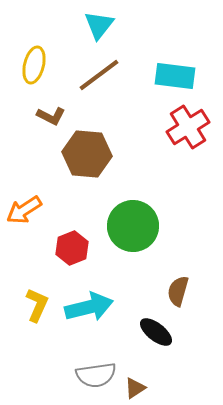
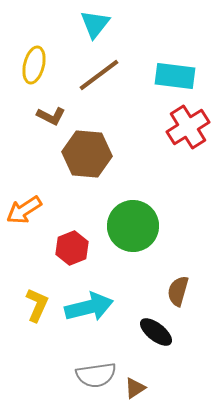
cyan triangle: moved 4 px left, 1 px up
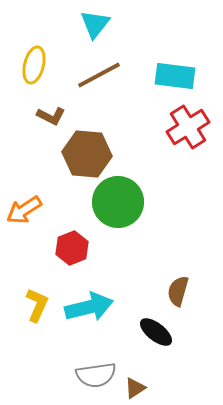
brown line: rotated 9 degrees clockwise
green circle: moved 15 px left, 24 px up
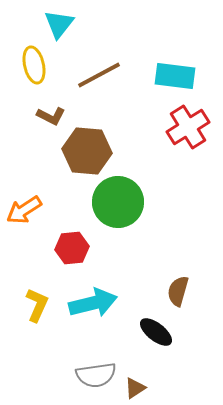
cyan triangle: moved 36 px left
yellow ellipse: rotated 27 degrees counterclockwise
brown hexagon: moved 3 px up
red hexagon: rotated 16 degrees clockwise
cyan arrow: moved 4 px right, 4 px up
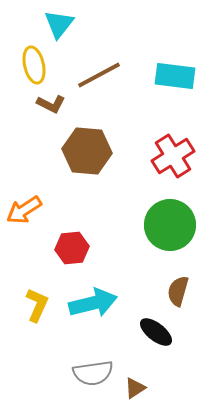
brown L-shape: moved 12 px up
red cross: moved 15 px left, 29 px down
green circle: moved 52 px right, 23 px down
gray semicircle: moved 3 px left, 2 px up
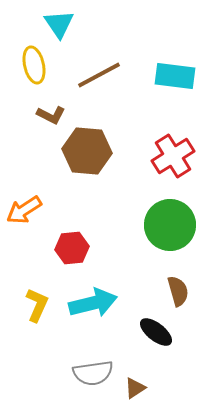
cyan triangle: rotated 12 degrees counterclockwise
brown L-shape: moved 11 px down
brown semicircle: rotated 148 degrees clockwise
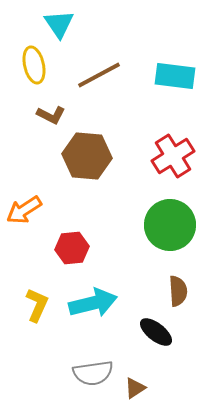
brown hexagon: moved 5 px down
brown semicircle: rotated 12 degrees clockwise
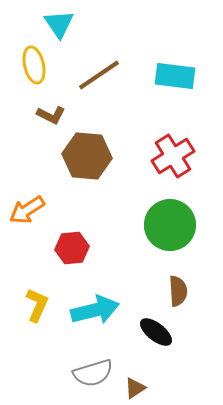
brown line: rotated 6 degrees counterclockwise
orange arrow: moved 3 px right
cyan arrow: moved 2 px right, 7 px down
gray semicircle: rotated 9 degrees counterclockwise
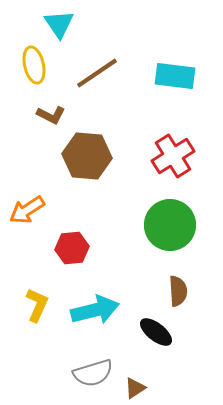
brown line: moved 2 px left, 2 px up
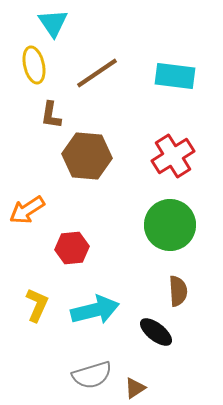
cyan triangle: moved 6 px left, 1 px up
brown L-shape: rotated 72 degrees clockwise
gray semicircle: moved 1 px left, 2 px down
